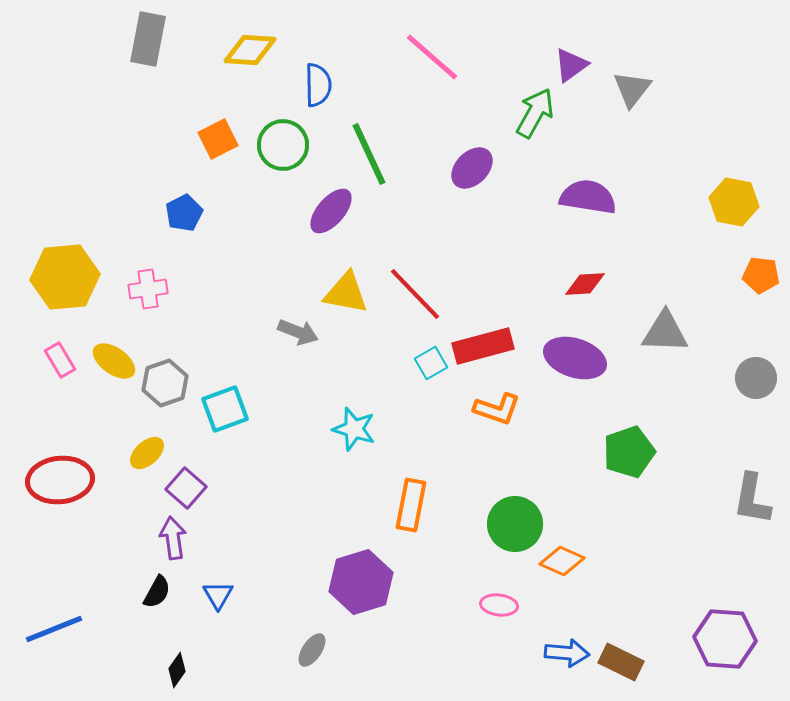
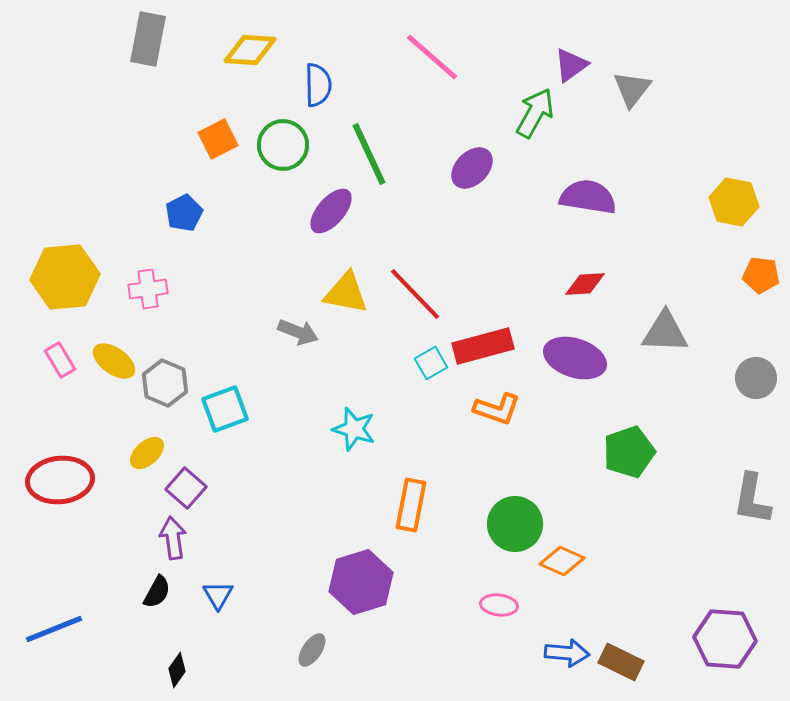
gray hexagon at (165, 383): rotated 18 degrees counterclockwise
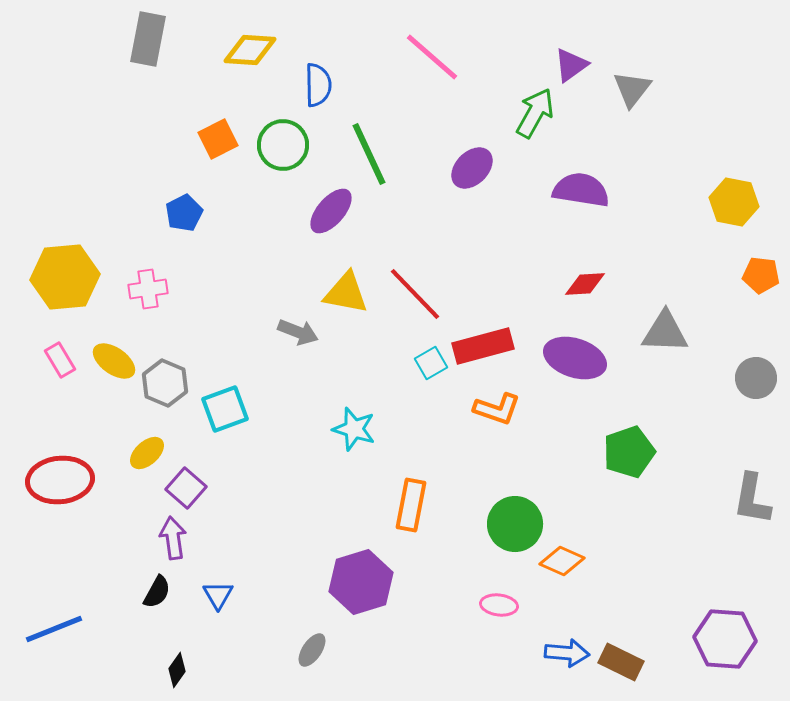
purple semicircle at (588, 197): moved 7 px left, 7 px up
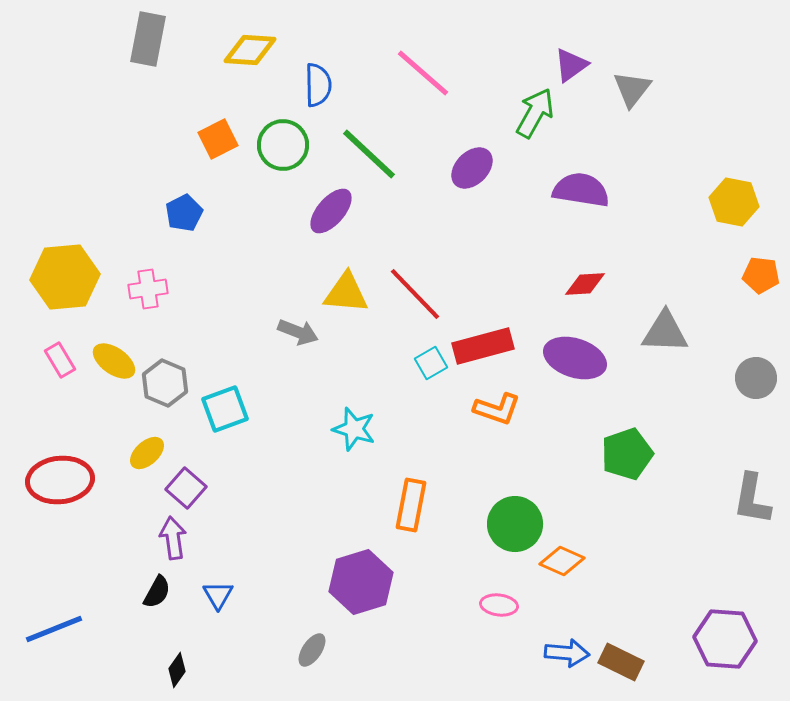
pink line at (432, 57): moved 9 px left, 16 px down
green line at (369, 154): rotated 22 degrees counterclockwise
yellow triangle at (346, 293): rotated 6 degrees counterclockwise
green pentagon at (629, 452): moved 2 px left, 2 px down
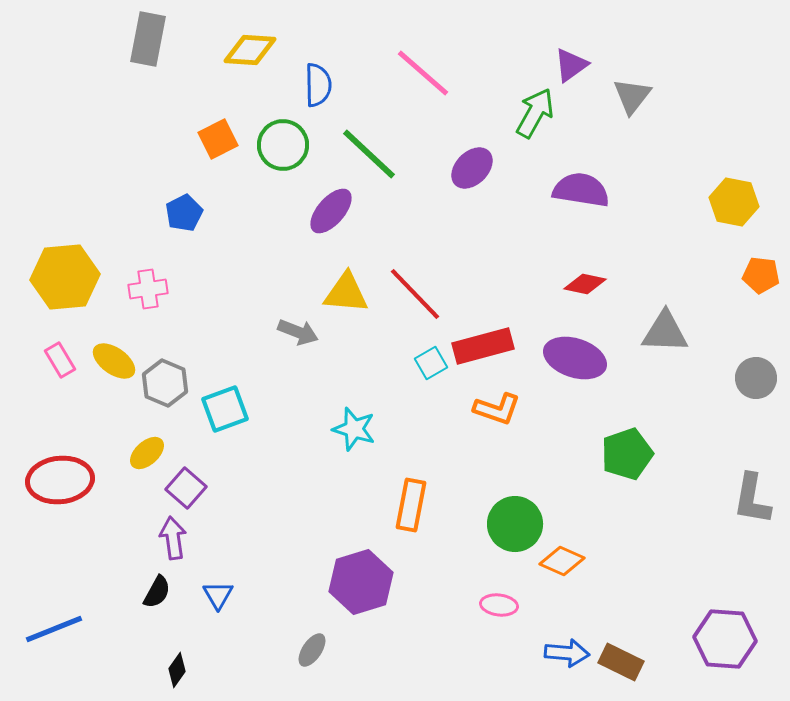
gray triangle at (632, 89): moved 7 px down
red diamond at (585, 284): rotated 15 degrees clockwise
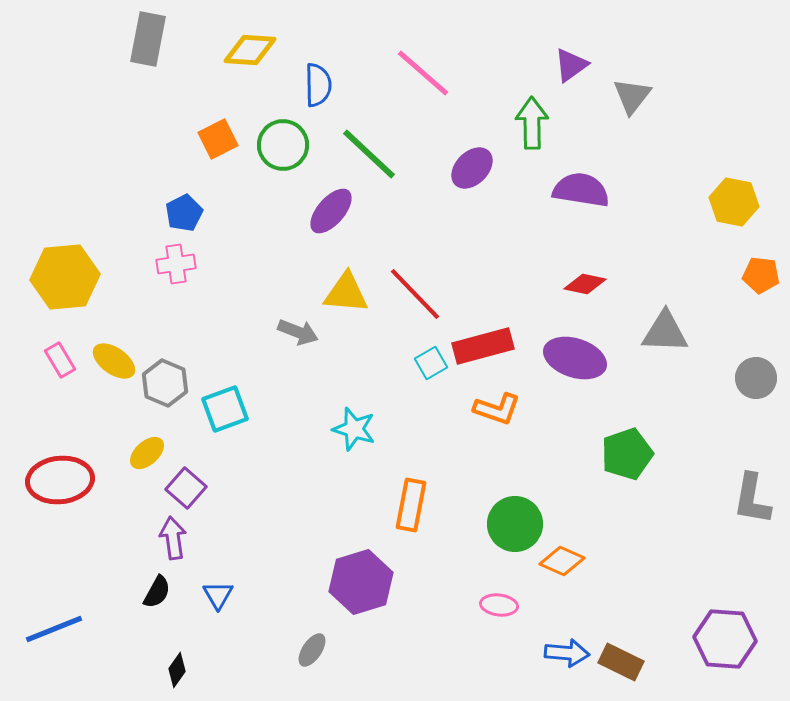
green arrow at (535, 113): moved 3 px left, 10 px down; rotated 30 degrees counterclockwise
pink cross at (148, 289): moved 28 px right, 25 px up
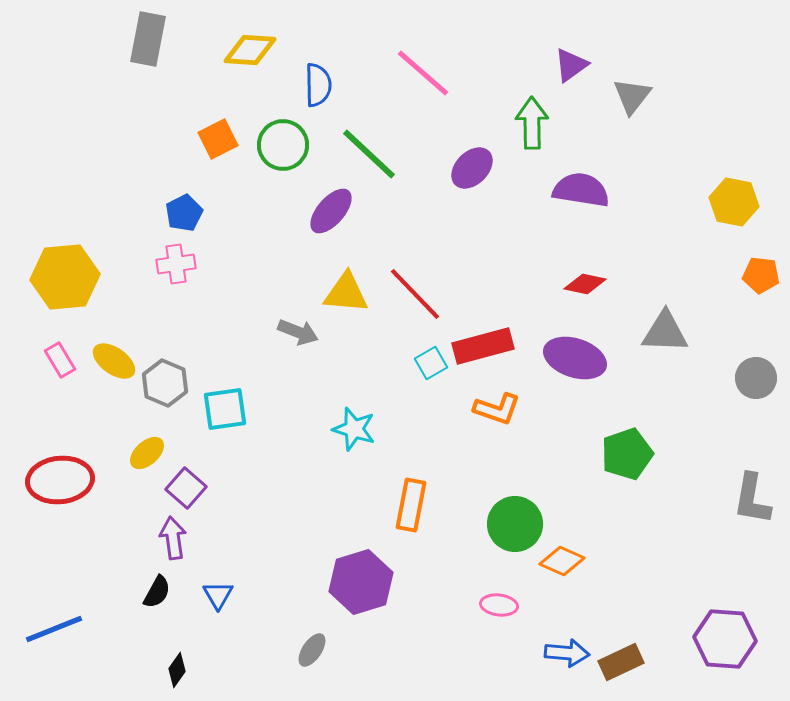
cyan square at (225, 409): rotated 12 degrees clockwise
brown rectangle at (621, 662): rotated 51 degrees counterclockwise
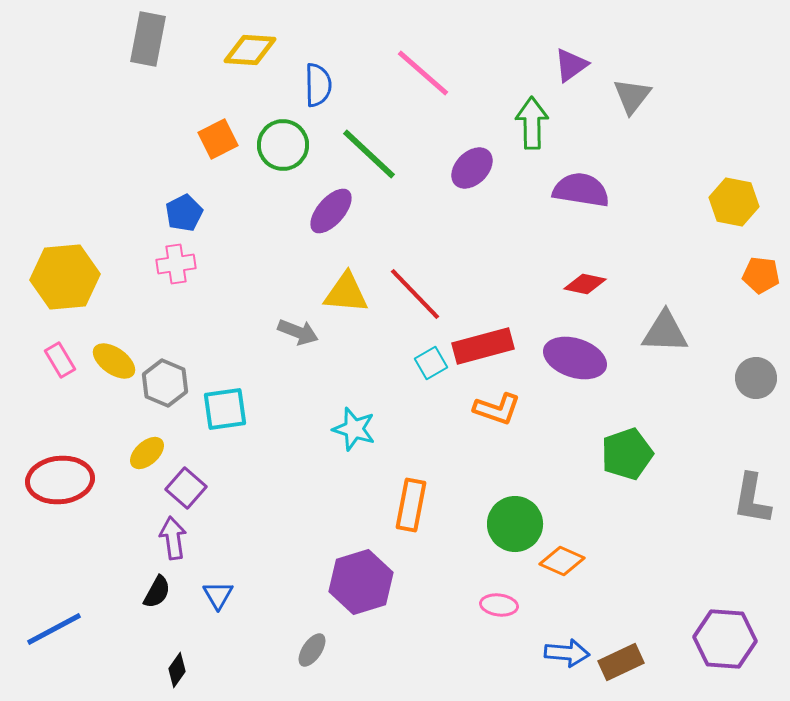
blue line at (54, 629): rotated 6 degrees counterclockwise
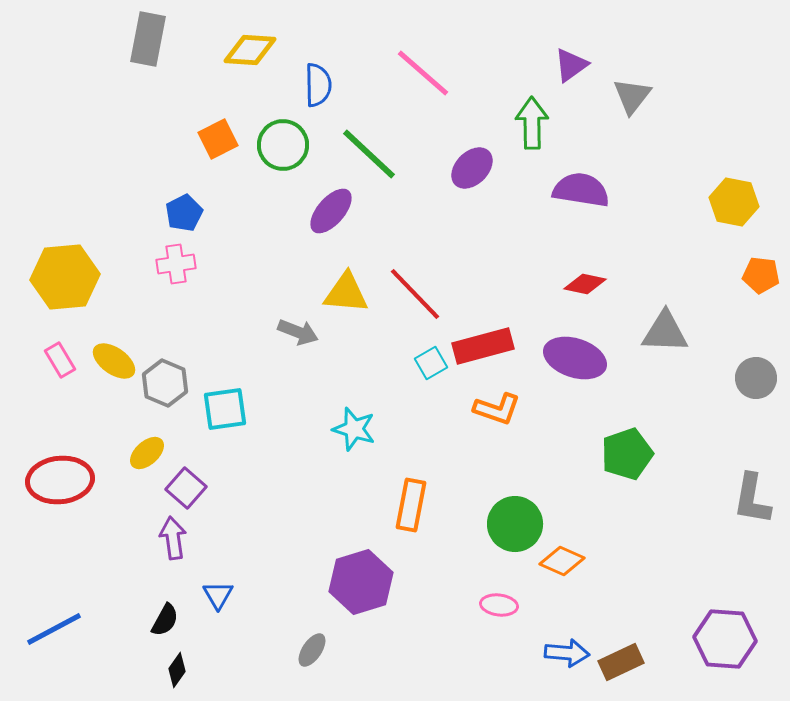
black semicircle at (157, 592): moved 8 px right, 28 px down
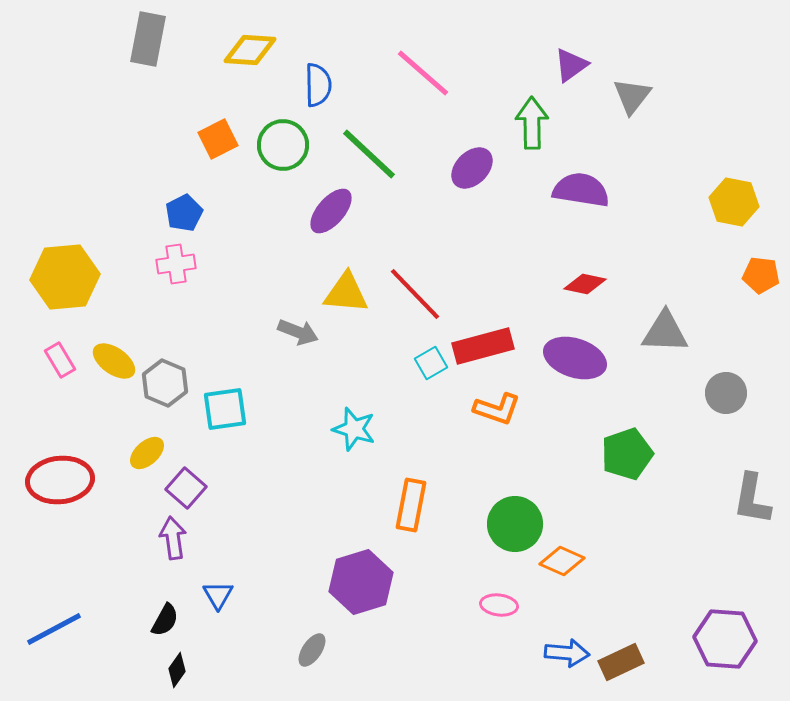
gray circle at (756, 378): moved 30 px left, 15 px down
